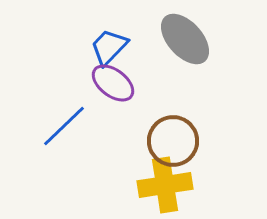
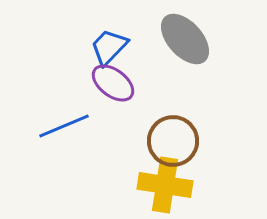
blue line: rotated 21 degrees clockwise
yellow cross: rotated 18 degrees clockwise
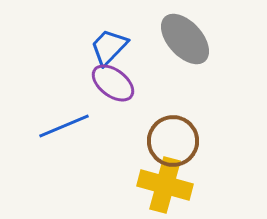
yellow cross: rotated 6 degrees clockwise
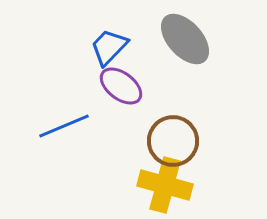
purple ellipse: moved 8 px right, 3 px down
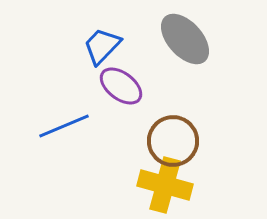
blue trapezoid: moved 7 px left, 1 px up
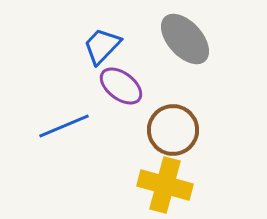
brown circle: moved 11 px up
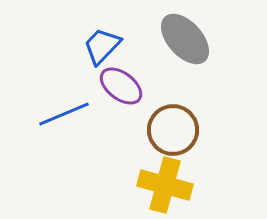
blue line: moved 12 px up
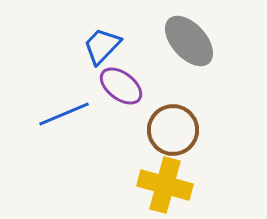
gray ellipse: moved 4 px right, 2 px down
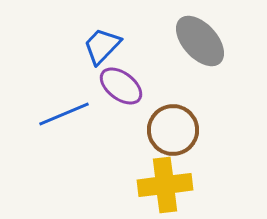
gray ellipse: moved 11 px right
yellow cross: rotated 22 degrees counterclockwise
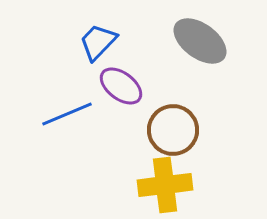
gray ellipse: rotated 12 degrees counterclockwise
blue trapezoid: moved 4 px left, 4 px up
blue line: moved 3 px right
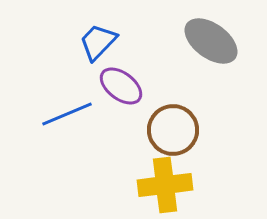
gray ellipse: moved 11 px right
